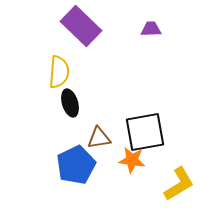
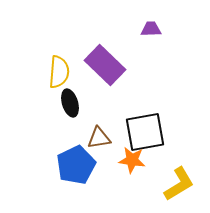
purple rectangle: moved 24 px right, 39 px down
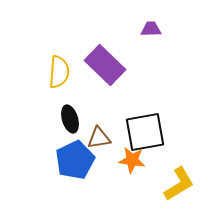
black ellipse: moved 16 px down
blue pentagon: moved 1 px left, 5 px up
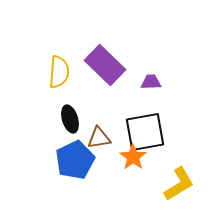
purple trapezoid: moved 53 px down
orange star: moved 1 px right, 3 px up; rotated 28 degrees clockwise
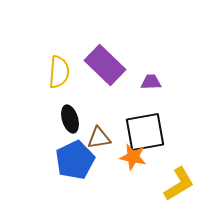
orange star: rotated 24 degrees counterclockwise
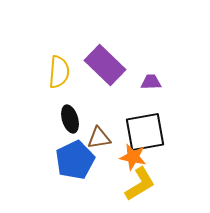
yellow L-shape: moved 39 px left
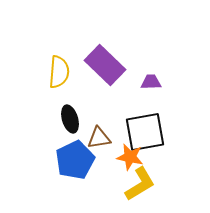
orange star: moved 3 px left
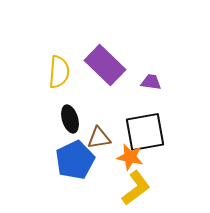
purple trapezoid: rotated 10 degrees clockwise
yellow L-shape: moved 4 px left, 4 px down; rotated 6 degrees counterclockwise
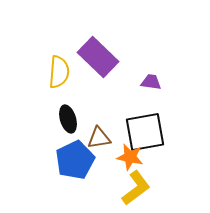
purple rectangle: moved 7 px left, 8 px up
black ellipse: moved 2 px left
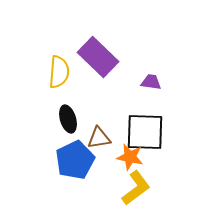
black square: rotated 12 degrees clockwise
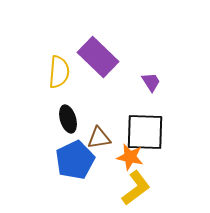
purple trapezoid: rotated 50 degrees clockwise
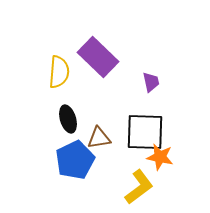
purple trapezoid: rotated 20 degrees clockwise
orange star: moved 30 px right
yellow L-shape: moved 3 px right, 1 px up
